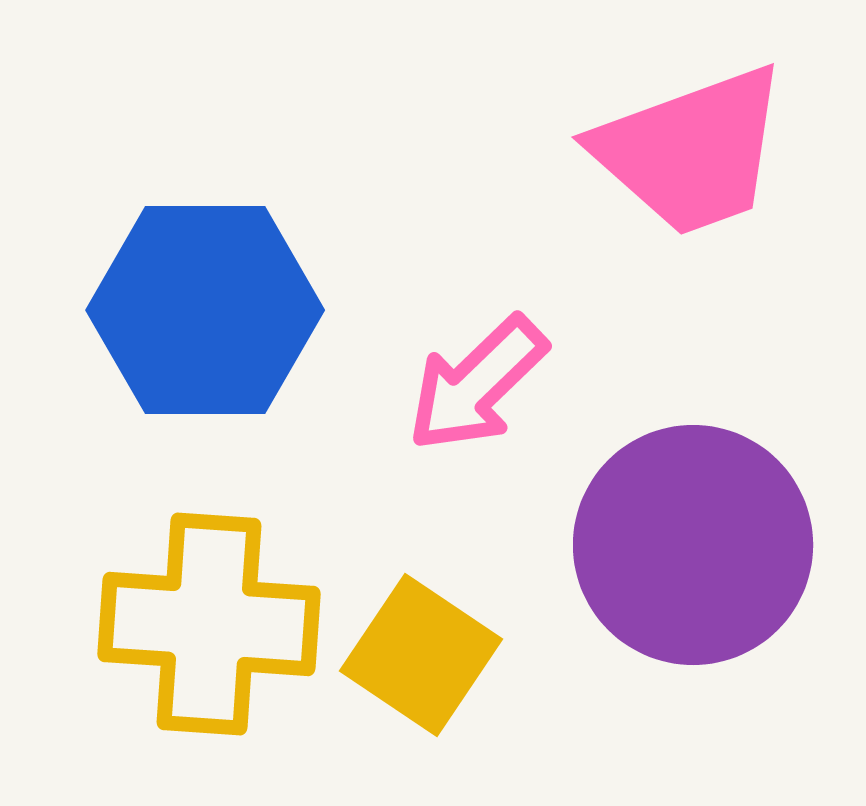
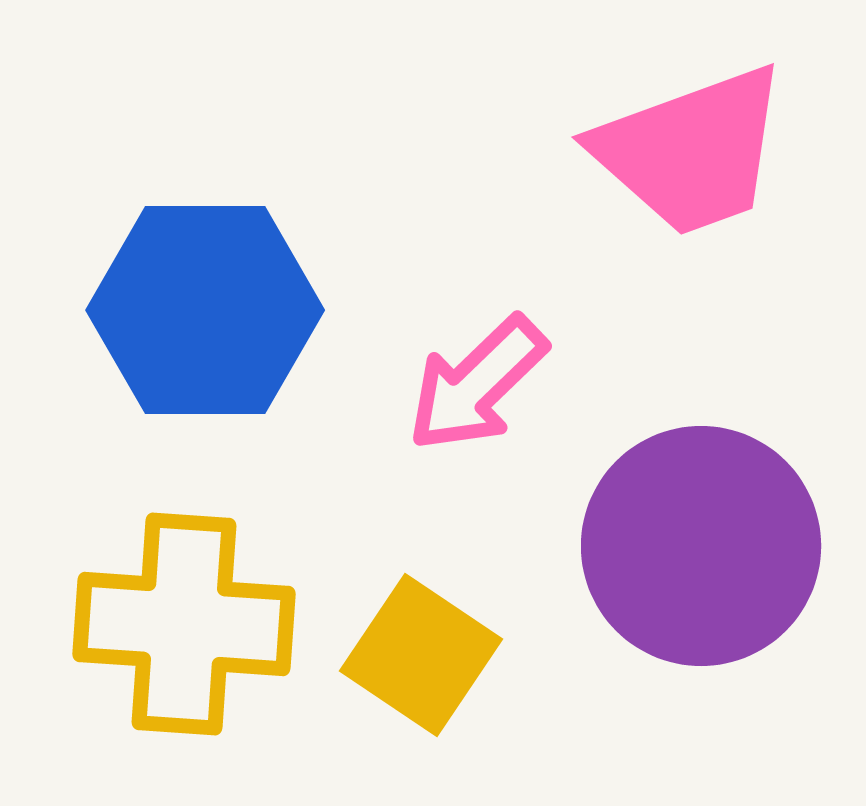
purple circle: moved 8 px right, 1 px down
yellow cross: moved 25 px left
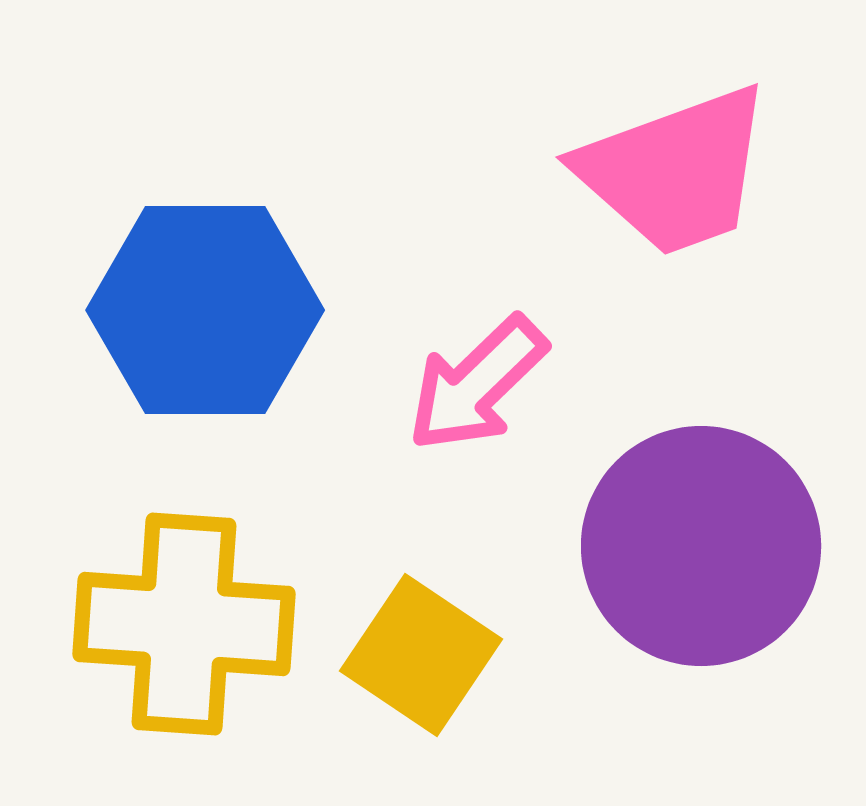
pink trapezoid: moved 16 px left, 20 px down
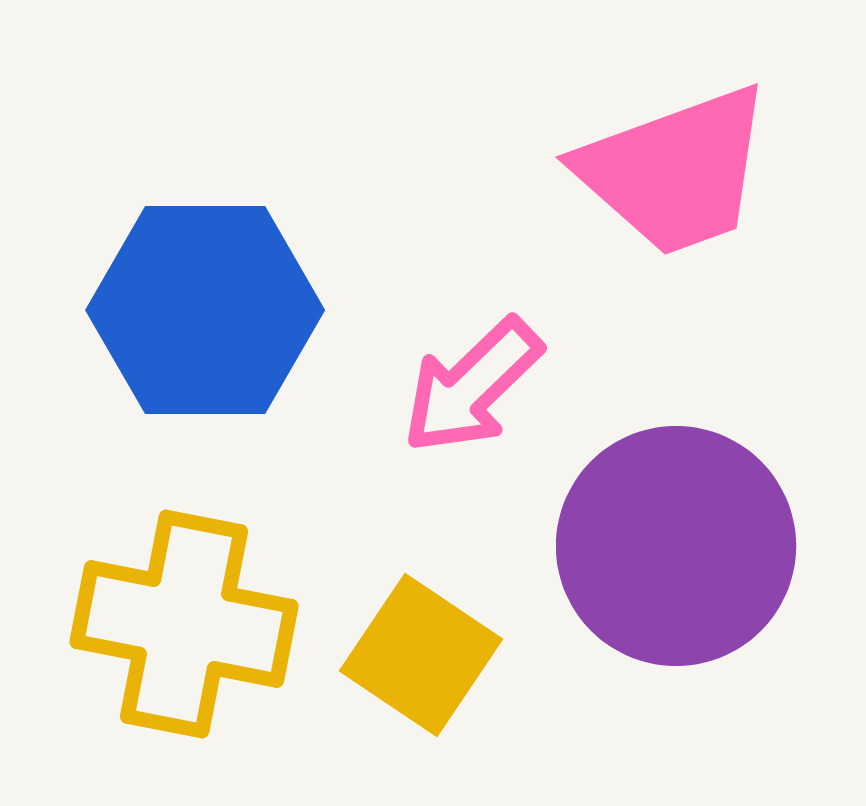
pink arrow: moved 5 px left, 2 px down
purple circle: moved 25 px left
yellow cross: rotated 7 degrees clockwise
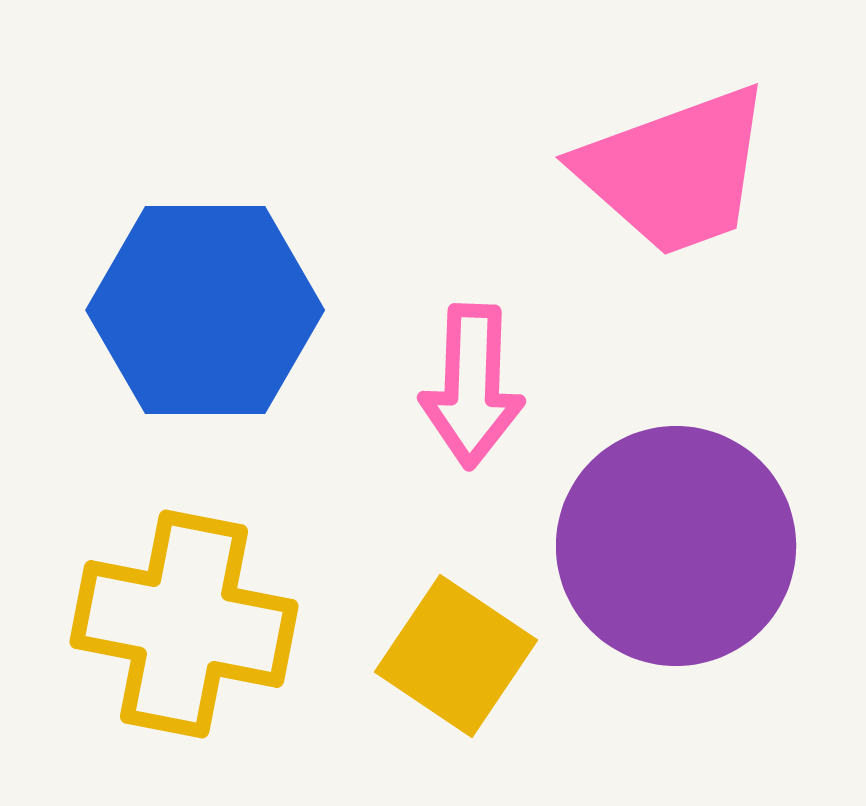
pink arrow: rotated 44 degrees counterclockwise
yellow square: moved 35 px right, 1 px down
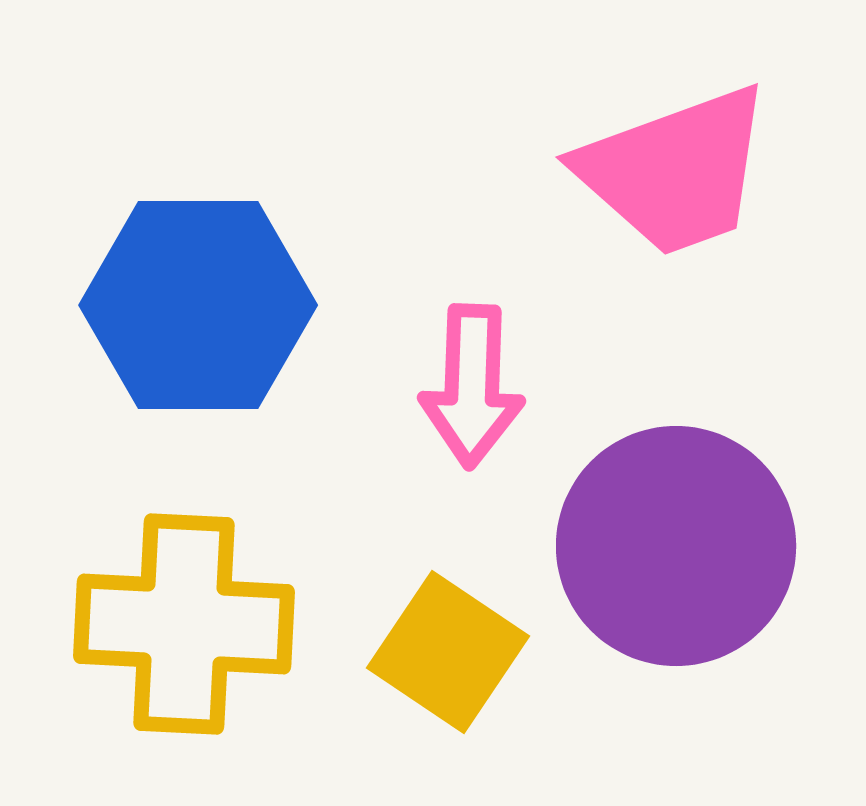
blue hexagon: moved 7 px left, 5 px up
yellow cross: rotated 8 degrees counterclockwise
yellow square: moved 8 px left, 4 px up
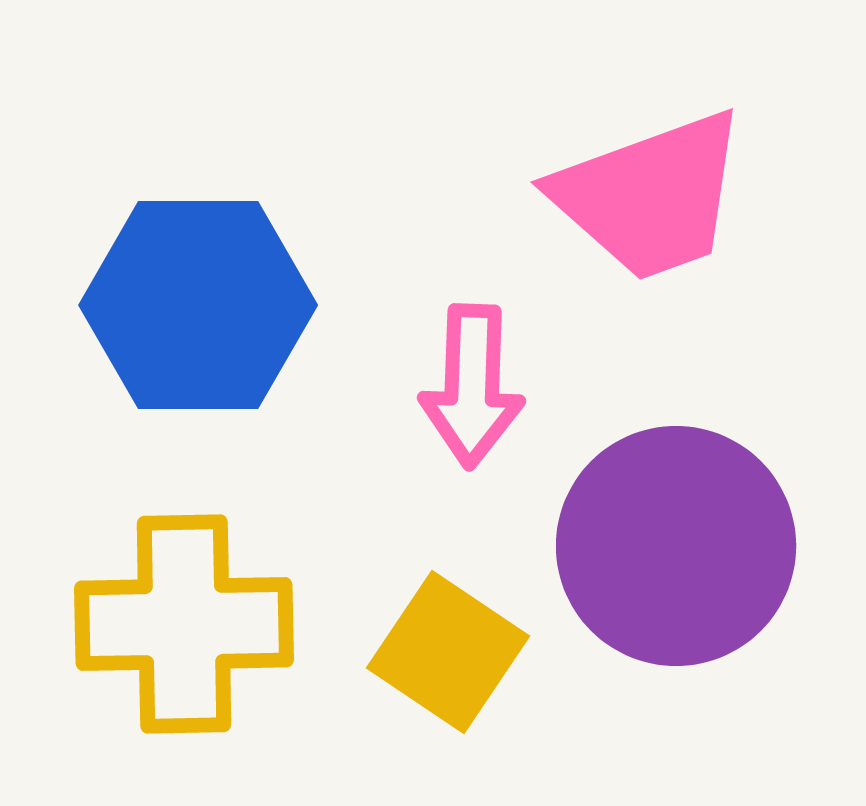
pink trapezoid: moved 25 px left, 25 px down
yellow cross: rotated 4 degrees counterclockwise
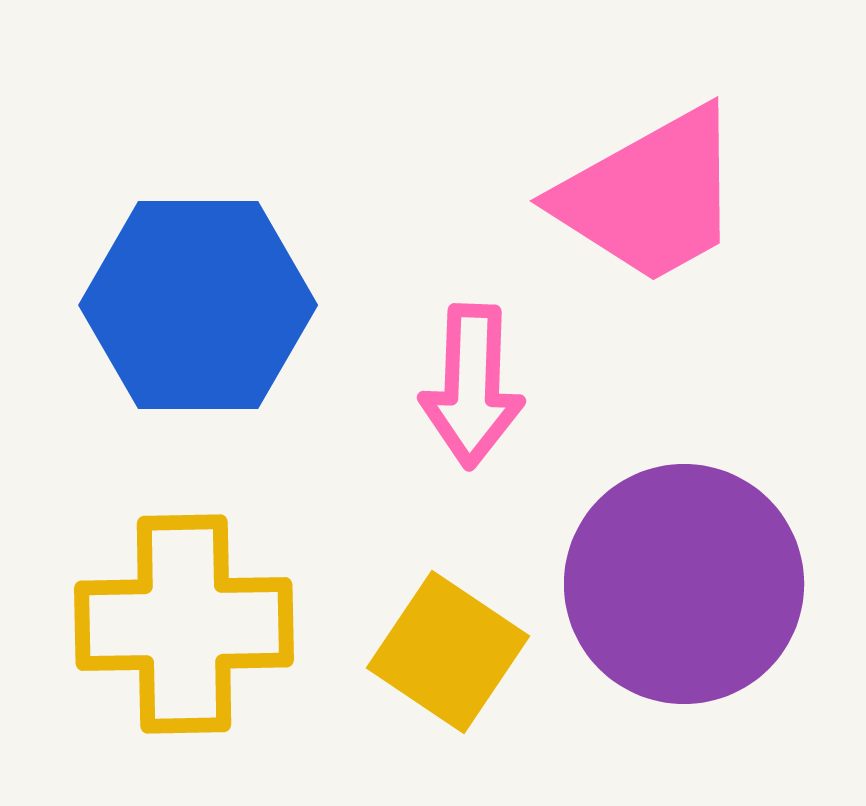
pink trapezoid: rotated 9 degrees counterclockwise
purple circle: moved 8 px right, 38 px down
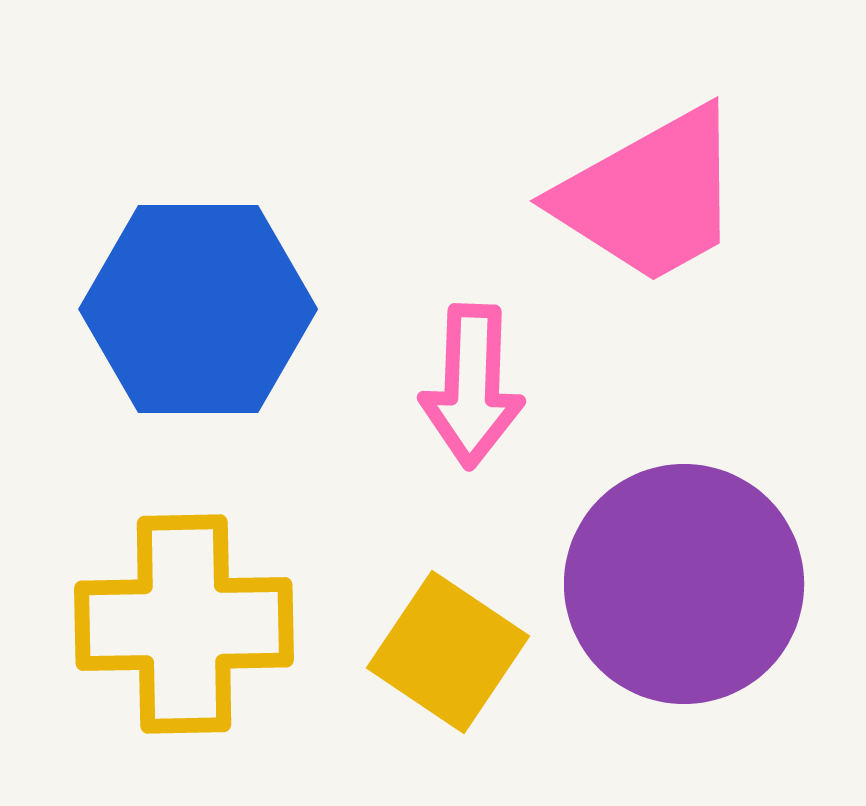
blue hexagon: moved 4 px down
